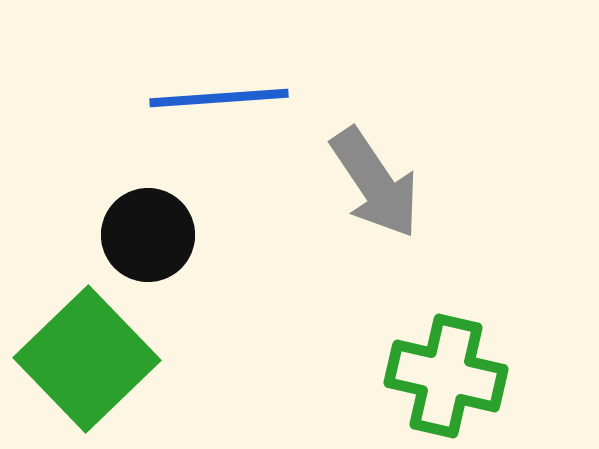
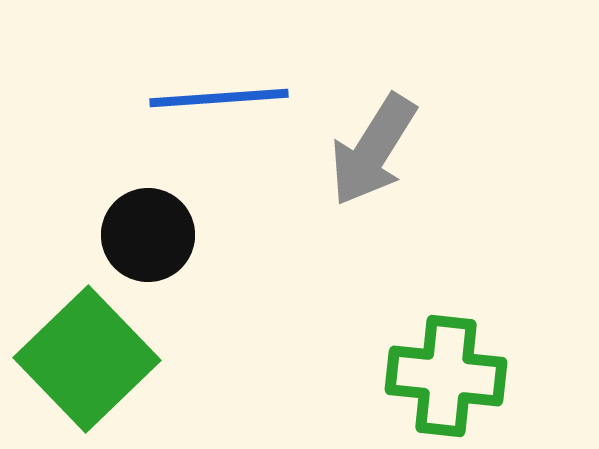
gray arrow: moved 2 px left, 33 px up; rotated 66 degrees clockwise
green cross: rotated 7 degrees counterclockwise
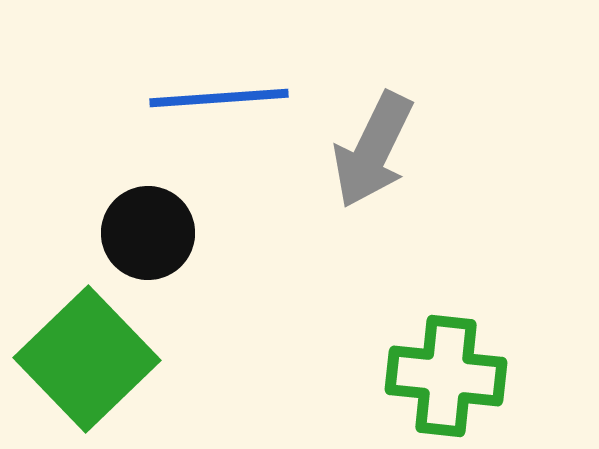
gray arrow: rotated 6 degrees counterclockwise
black circle: moved 2 px up
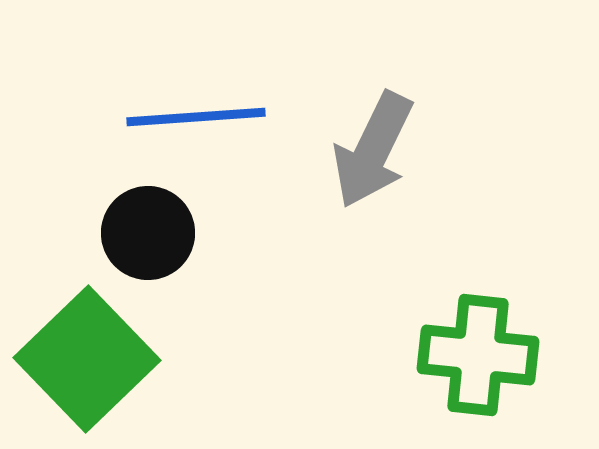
blue line: moved 23 px left, 19 px down
green cross: moved 32 px right, 21 px up
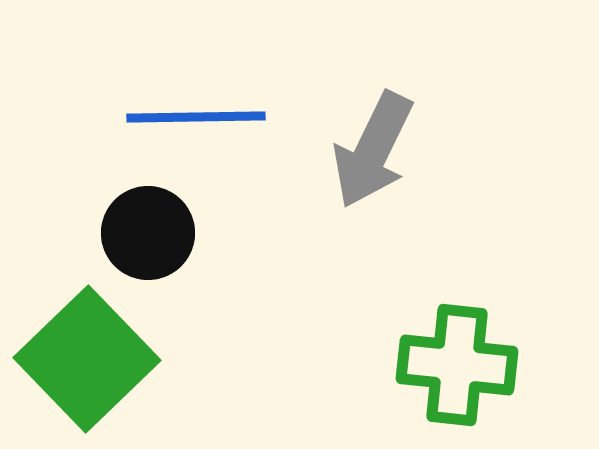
blue line: rotated 3 degrees clockwise
green cross: moved 21 px left, 10 px down
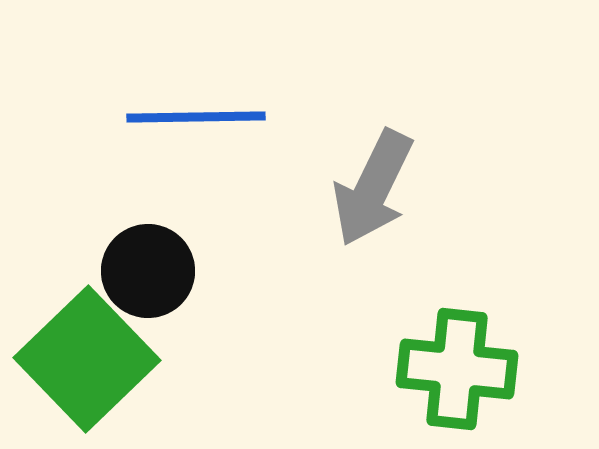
gray arrow: moved 38 px down
black circle: moved 38 px down
green cross: moved 4 px down
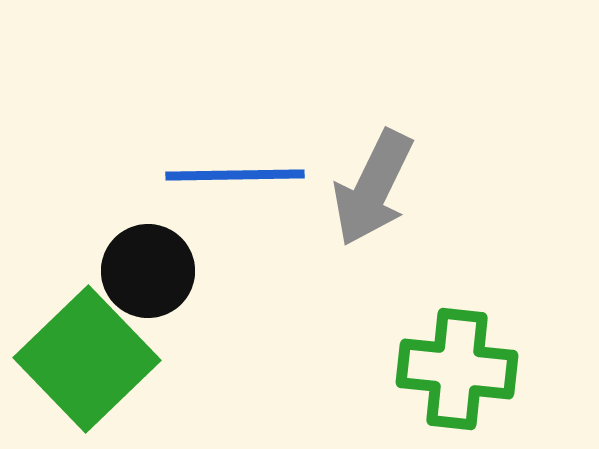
blue line: moved 39 px right, 58 px down
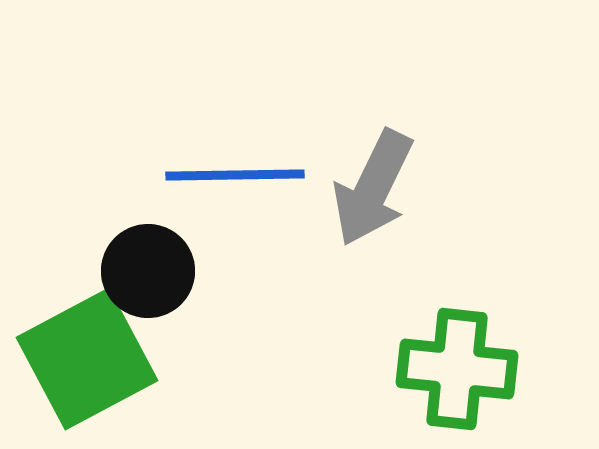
green square: rotated 16 degrees clockwise
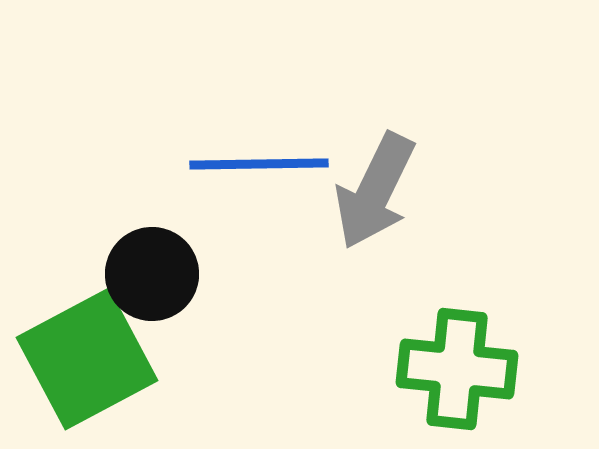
blue line: moved 24 px right, 11 px up
gray arrow: moved 2 px right, 3 px down
black circle: moved 4 px right, 3 px down
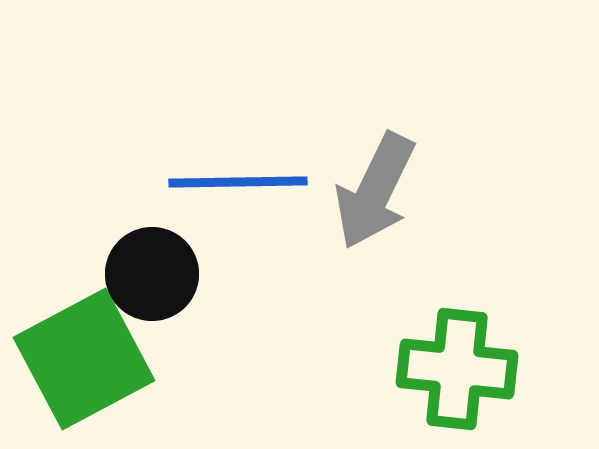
blue line: moved 21 px left, 18 px down
green square: moved 3 px left
